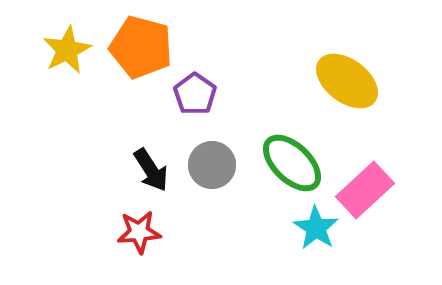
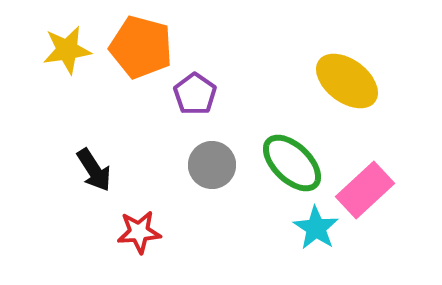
yellow star: rotated 18 degrees clockwise
black arrow: moved 57 px left
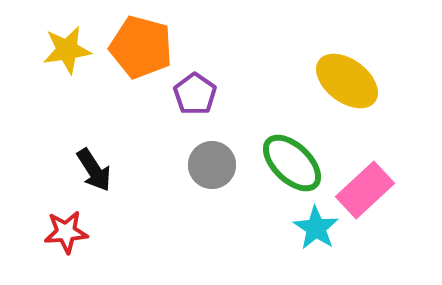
red star: moved 73 px left
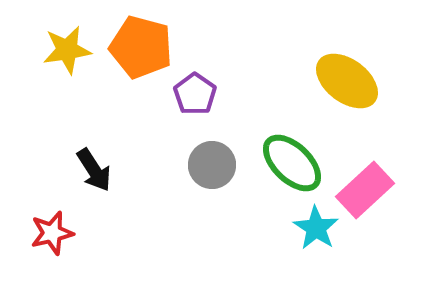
red star: moved 14 px left, 1 px down; rotated 9 degrees counterclockwise
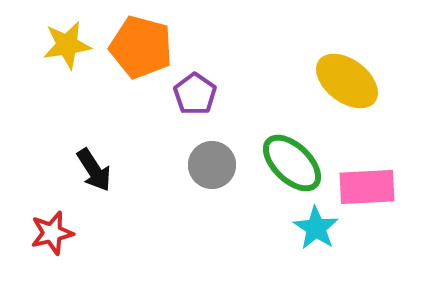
yellow star: moved 5 px up
pink rectangle: moved 2 px right, 3 px up; rotated 40 degrees clockwise
